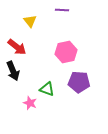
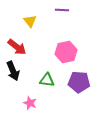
green triangle: moved 9 px up; rotated 14 degrees counterclockwise
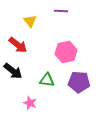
purple line: moved 1 px left, 1 px down
red arrow: moved 1 px right, 2 px up
black arrow: rotated 30 degrees counterclockwise
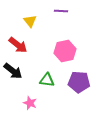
pink hexagon: moved 1 px left, 1 px up
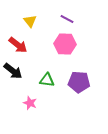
purple line: moved 6 px right, 8 px down; rotated 24 degrees clockwise
pink hexagon: moved 7 px up; rotated 15 degrees clockwise
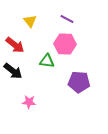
red arrow: moved 3 px left
green triangle: moved 19 px up
pink star: moved 1 px left, 1 px up; rotated 16 degrees counterclockwise
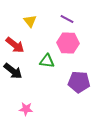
pink hexagon: moved 3 px right, 1 px up
pink star: moved 3 px left, 7 px down
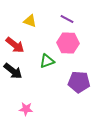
yellow triangle: rotated 32 degrees counterclockwise
green triangle: rotated 28 degrees counterclockwise
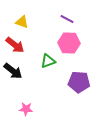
yellow triangle: moved 8 px left, 1 px down
pink hexagon: moved 1 px right
green triangle: moved 1 px right
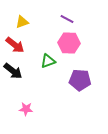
yellow triangle: rotated 40 degrees counterclockwise
purple pentagon: moved 1 px right, 2 px up
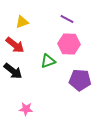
pink hexagon: moved 1 px down
